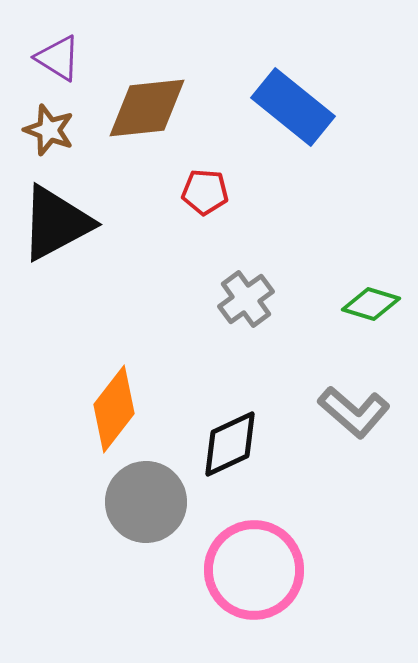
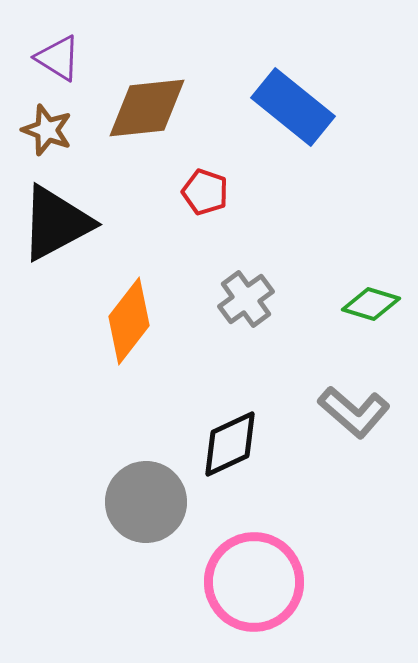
brown star: moved 2 px left
red pentagon: rotated 15 degrees clockwise
orange diamond: moved 15 px right, 88 px up
pink circle: moved 12 px down
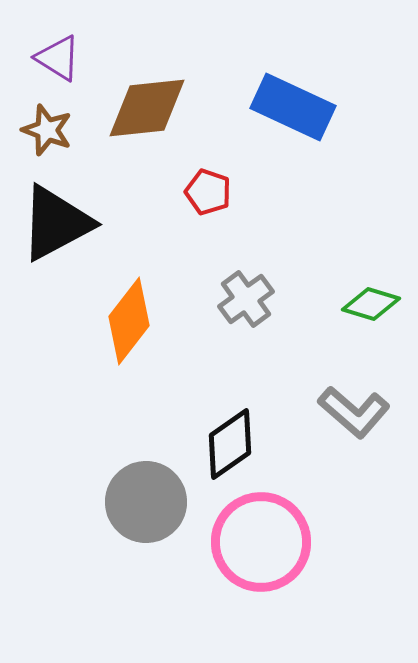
blue rectangle: rotated 14 degrees counterclockwise
red pentagon: moved 3 px right
black diamond: rotated 10 degrees counterclockwise
pink circle: moved 7 px right, 40 px up
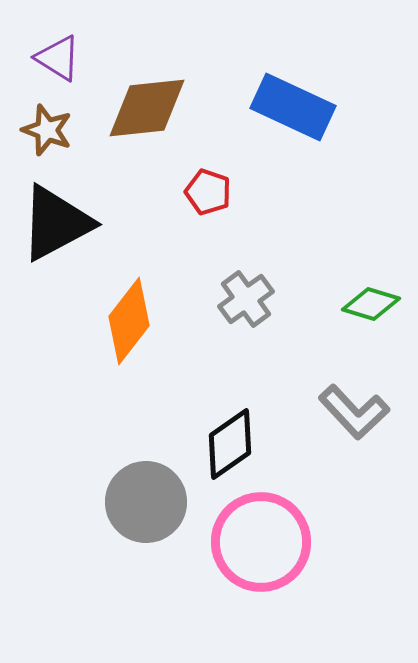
gray L-shape: rotated 6 degrees clockwise
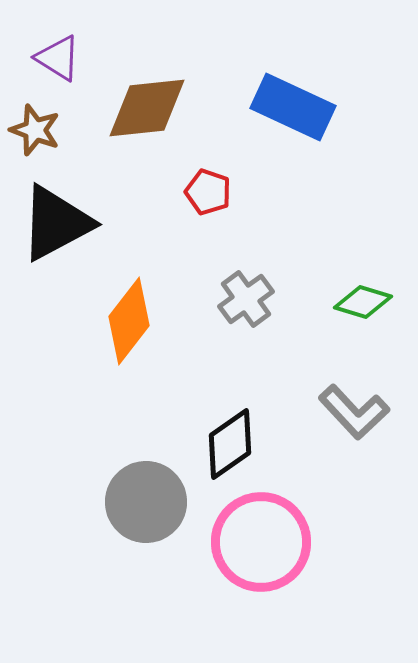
brown star: moved 12 px left
green diamond: moved 8 px left, 2 px up
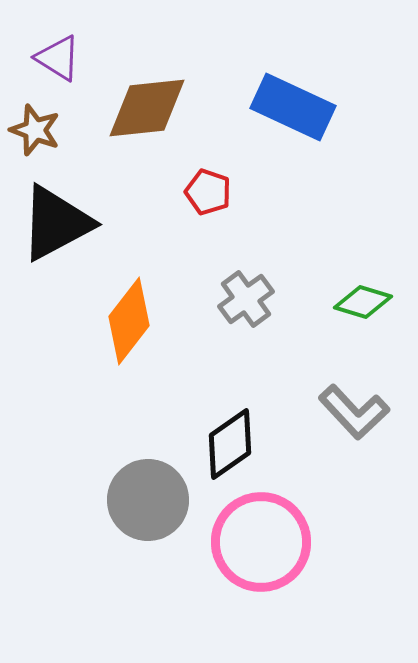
gray circle: moved 2 px right, 2 px up
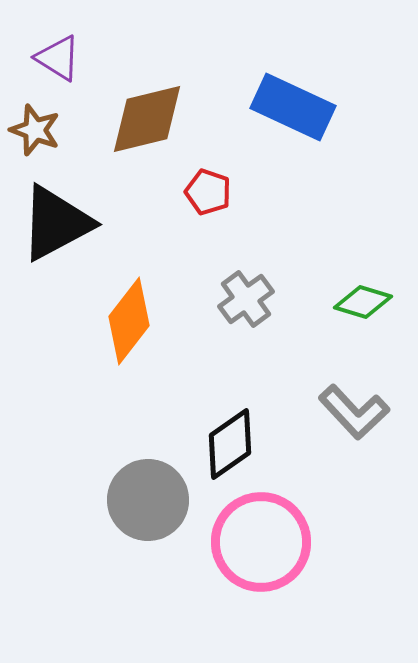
brown diamond: moved 11 px down; rotated 8 degrees counterclockwise
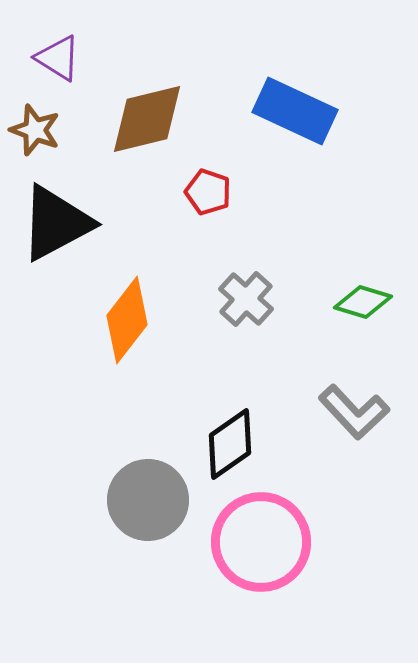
blue rectangle: moved 2 px right, 4 px down
gray cross: rotated 12 degrees counterclockwise
orange diamond: moved 2 px left, 1 px up
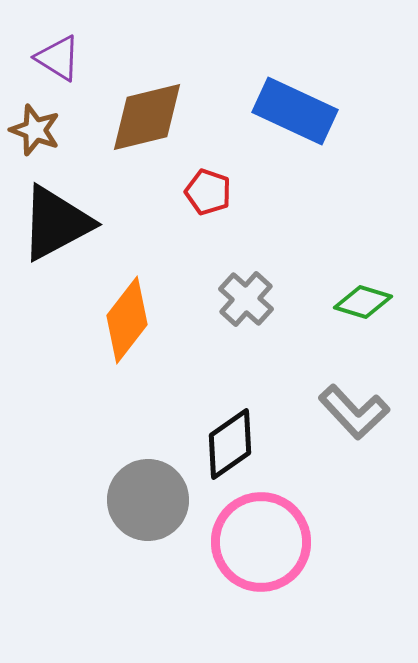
brown diamond: moved 2 px up
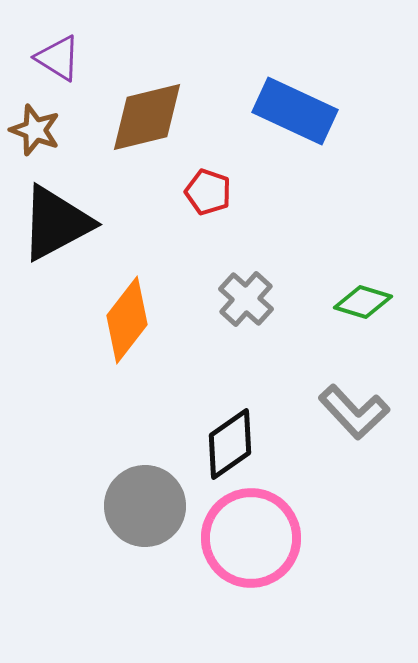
gray circle: moved 3 px left, 6 px down
pink circle: moved 10 px left, 4 px up
